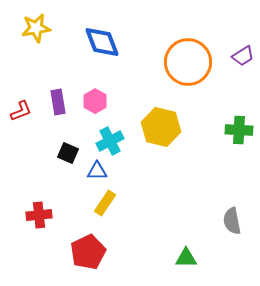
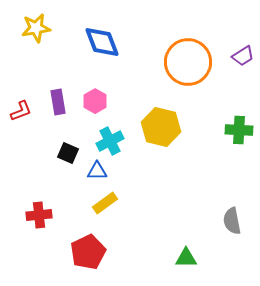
yellow rectangle: rotated 20 degrees clockwise
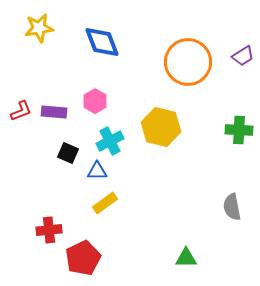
yellow star: moved 3 px right
purple rectangle: moved 4 px left, 10 px down; rotated 75 degrees counterclockwise
red cross: moved 10 px right, 15 px down
gray semicircle: moved 14 px up
red pentagon: moved 5 px left, 6 px down
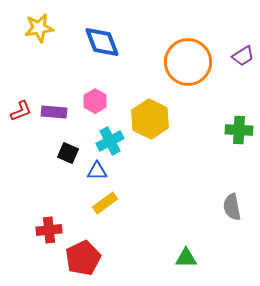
yellow hexagon: moved 11 px left, 8 px up; rotated 12 degrees clockwise
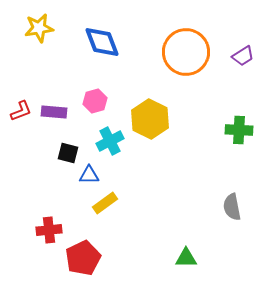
orange circle: moved 2 px left, 10 px up
pink hexagon: rotated 15 degrees clockwise
black square: rotated 10 degrees counterclockwise
blue triangle: moved 8 px left, 4 px down
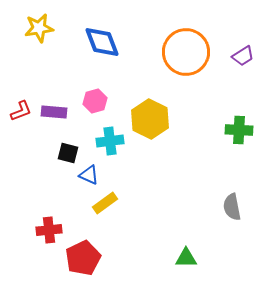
cyan cross: rotated 20 degrees clockwise
blue triangle: rotated 25 degrees clockwise
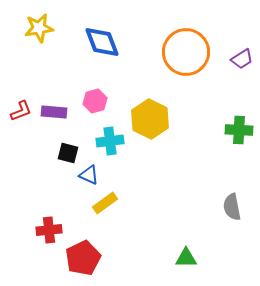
purple trapezoid: moved 1 px left, 3 px down
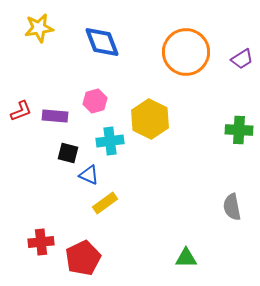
purple rectangle: moved 1 px right, 4 px down
red cross: moved 8 px left, 12 px down
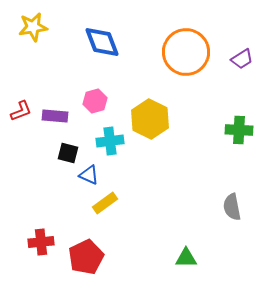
yellow star: moved 6 px left, 1 px up
red pentagon: moved 3 px right, 1 px up
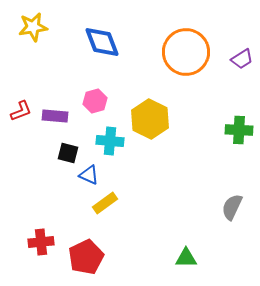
cyan cross: rotated 12 degrees clockwise
gray semicircle: rotated 36 degrees clockwise
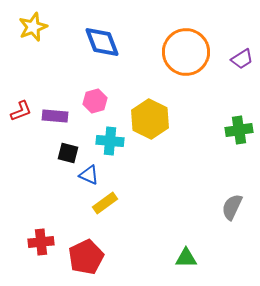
yellow star: rotated 12 degrees counterclockwise
green cross: rotated 12 degrees counterclockwise
